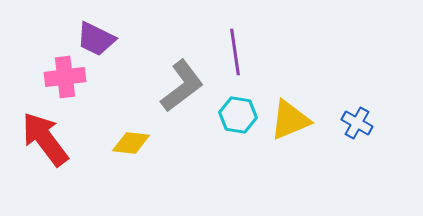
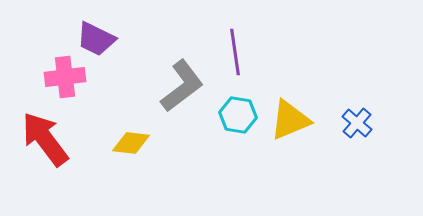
blue cross: rotated 12 degrees clockwise
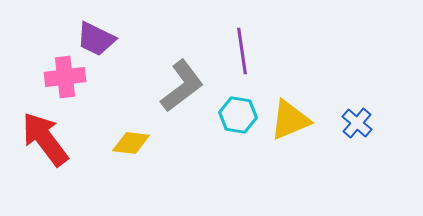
purple line: moved 7 px right, 1 px up
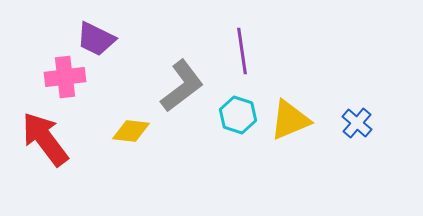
cyan hexagon: rotated 9 degrees clockwise
yellow diamond: moved 12 px up
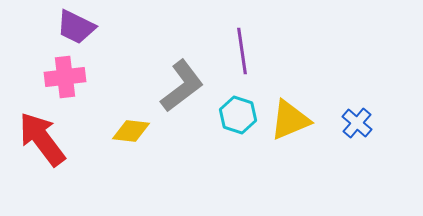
purple trapezoid: moved 20 px left, 12 px up
red arrow: moved 3 px left
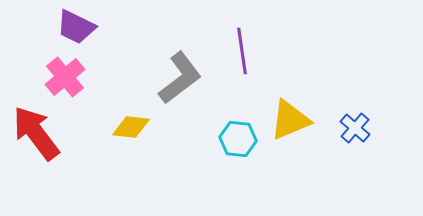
pink cross: rotated 33 degrees counterclockwise
gray L-shape: moved 2 px left, 8 px up
cyan hexagon: moved 24 px down; rotated 12 degrees counterclockwise
blue cross: moved 2 px left, 5 px down
yellow diamond: moved 4 px up
red arrow: moved 6 px left, 6 px up
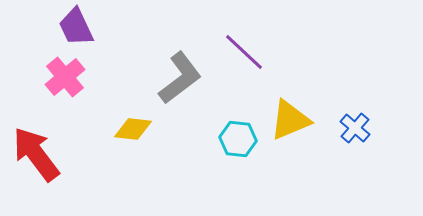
purple trapezoid: rotated 39 degrees clockwise
purple line: moved 2 px right, 1 px down; rotated 39 degrees counterclockwise
yellow diamond: moved 2 px right, 2 px down
red arrow: moved 21 px down
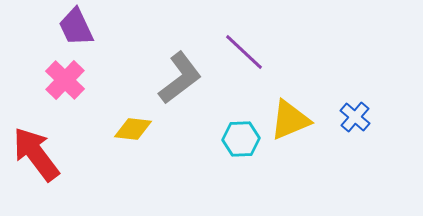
pink cross: moved 3 px down; rotated 6 degrees counterclockwise
blue cross: moved 11 px up
cyan hexagon: moved 3 px right; rotated 9 degrees counterclockwise
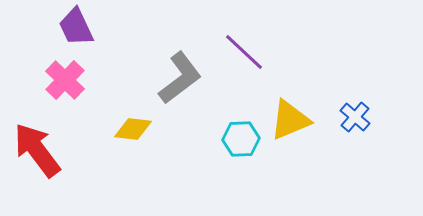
red arrow: moved 1 px right, 4 px up
